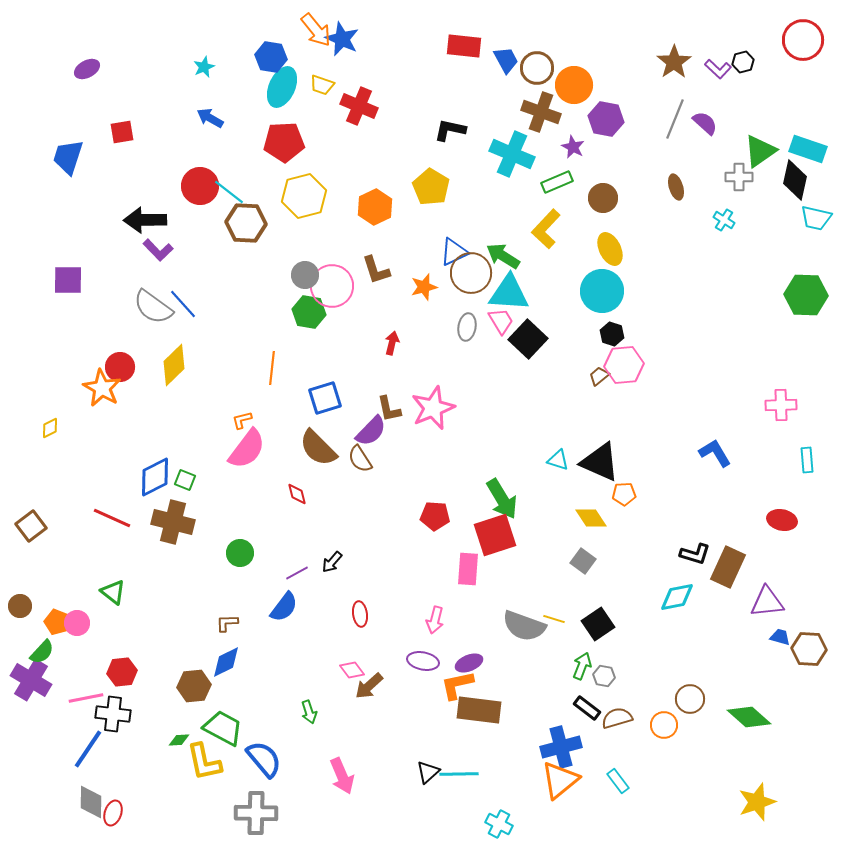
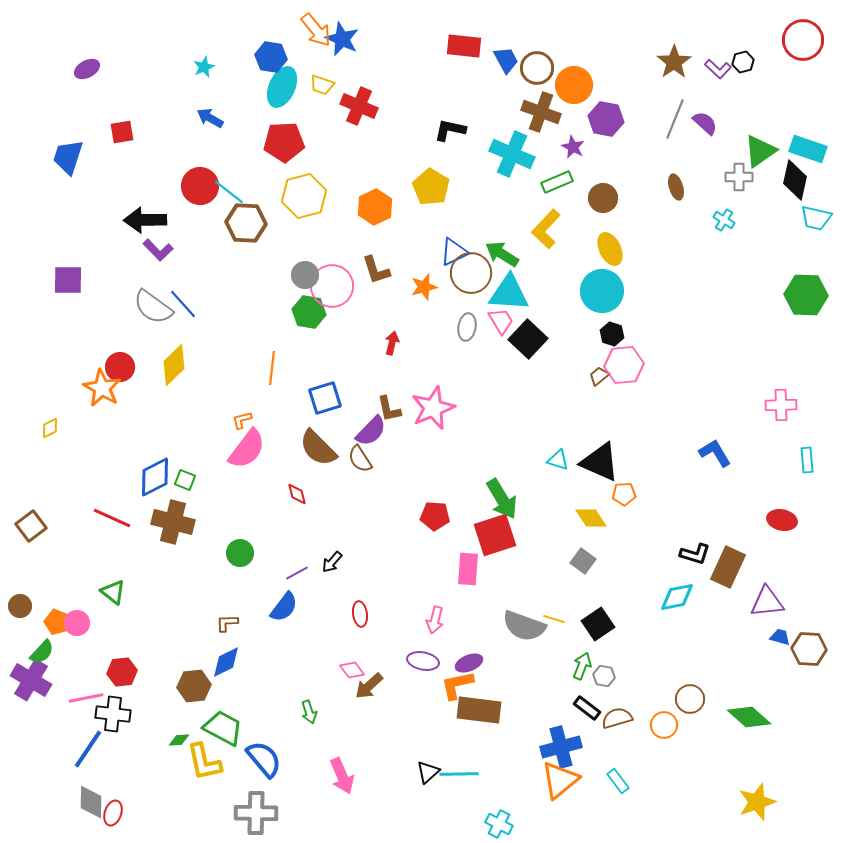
green arrow at (503, 256): moved 1 px left, 2 px up
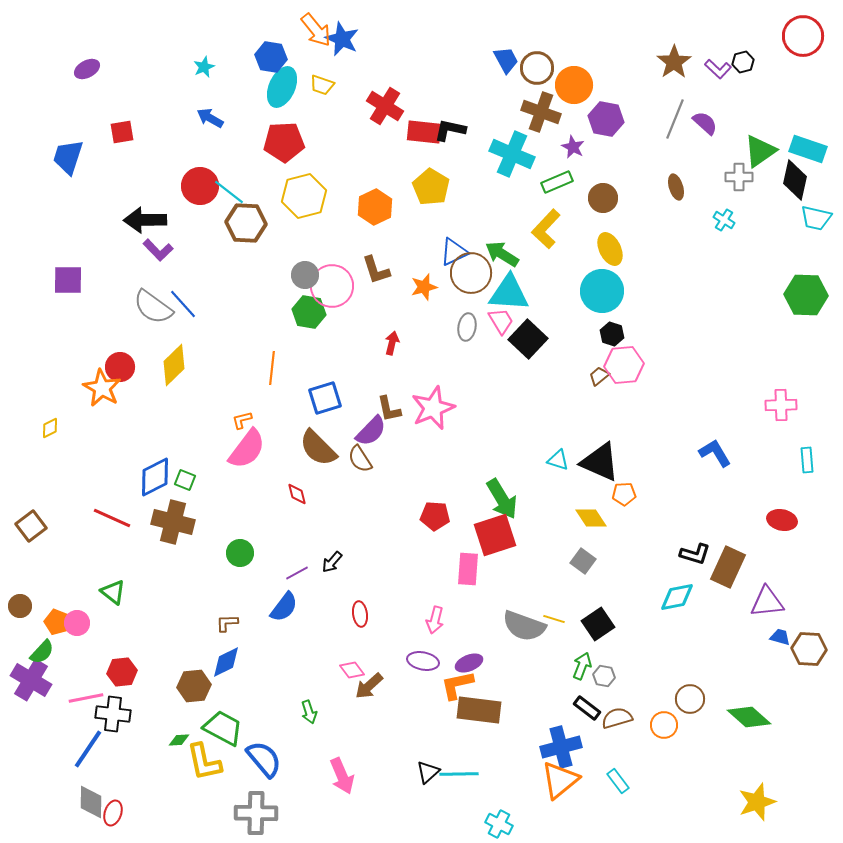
red circle at (803, 40): moved 4 px up
red rectangle at (464, 46): moved 40 px left, 86 px down
red cross at (359, 106): moved 26 px right; rotated 9 degrees clockwise
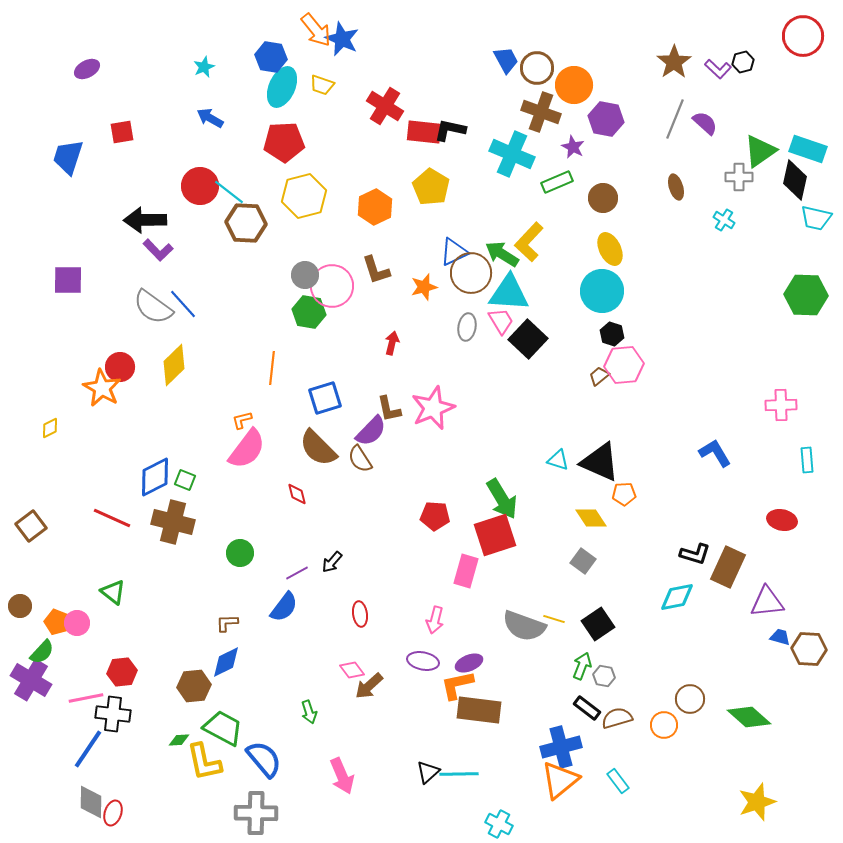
yellow L-shape at (546, 229): moved 17 px left, 13 px down
pink rectangle at (468, 569): moved 2 px left, 2 px down; rotated 12 degrees clockwise
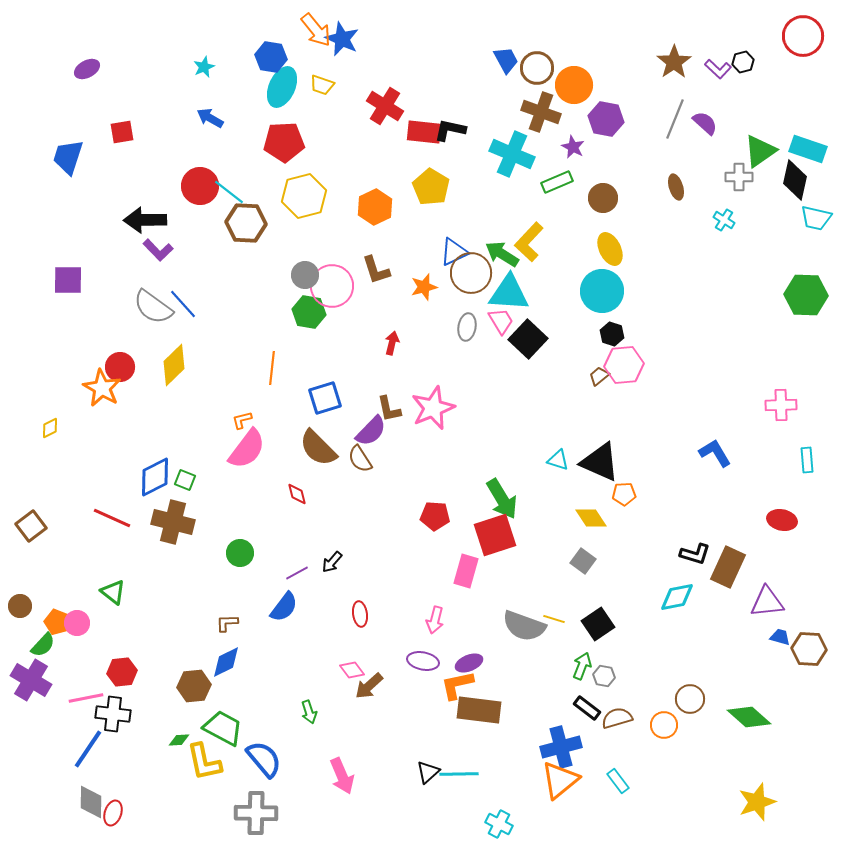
green semicircle at (42, 652): moved 1 px right, 7 px up
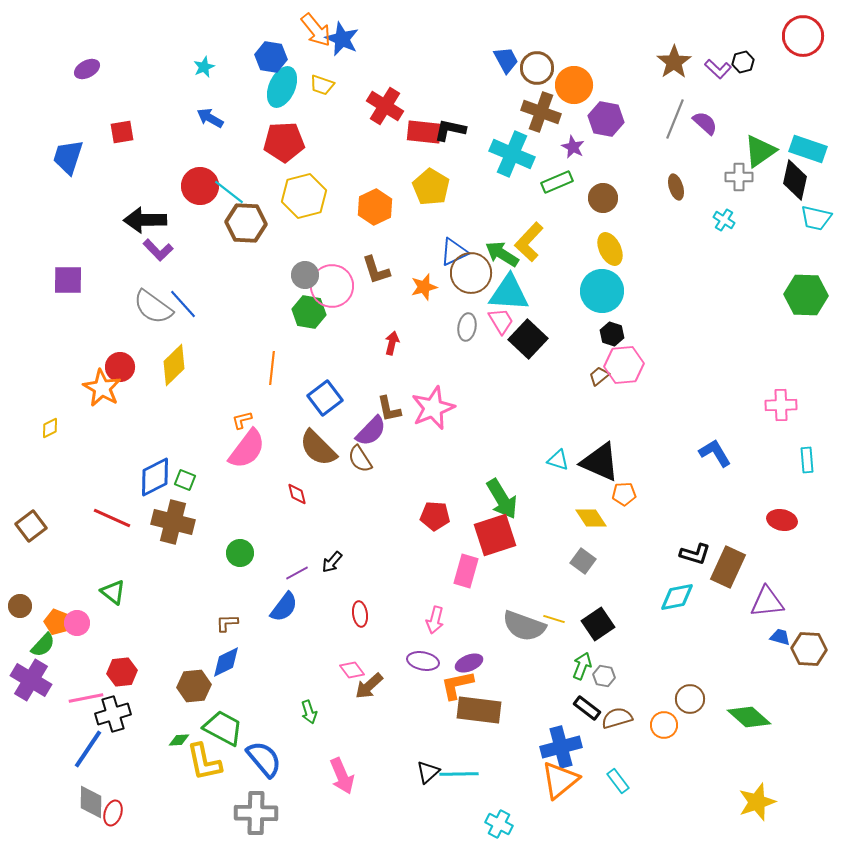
blue square at (325, 398): rotated 20 degrees counterclockwise
black cross at (113, 714): rotated 24 degrees counterclockwise
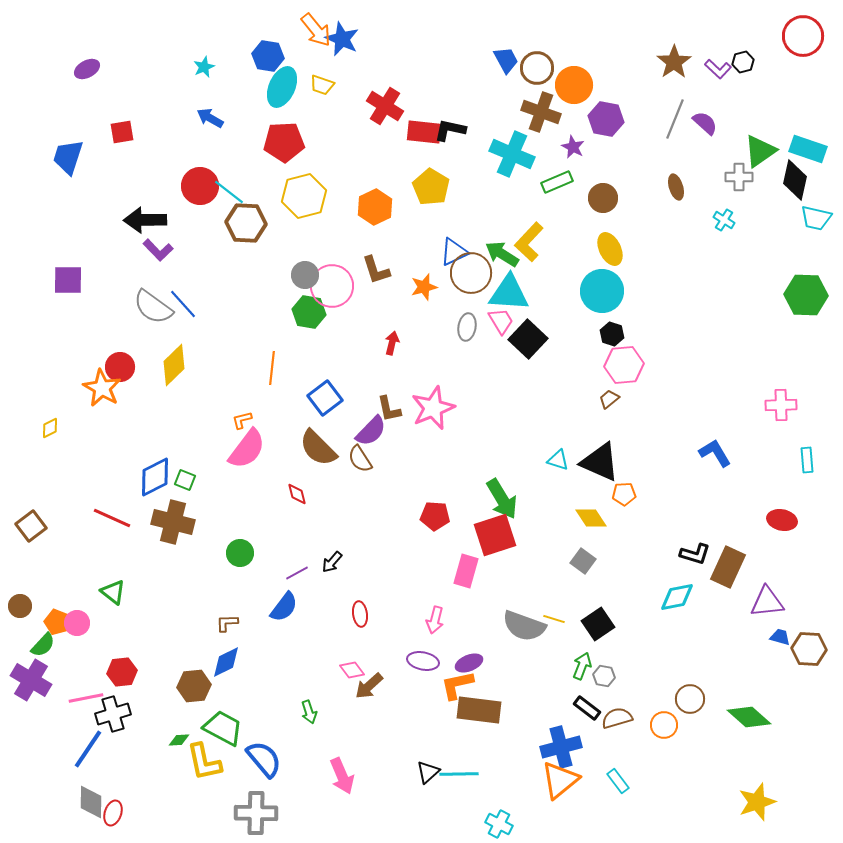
blue hexagon at (271, 57): moved 3 px left, 1 px up
brown trapezoid at (599, 376): moved 10 px right, 23 px down
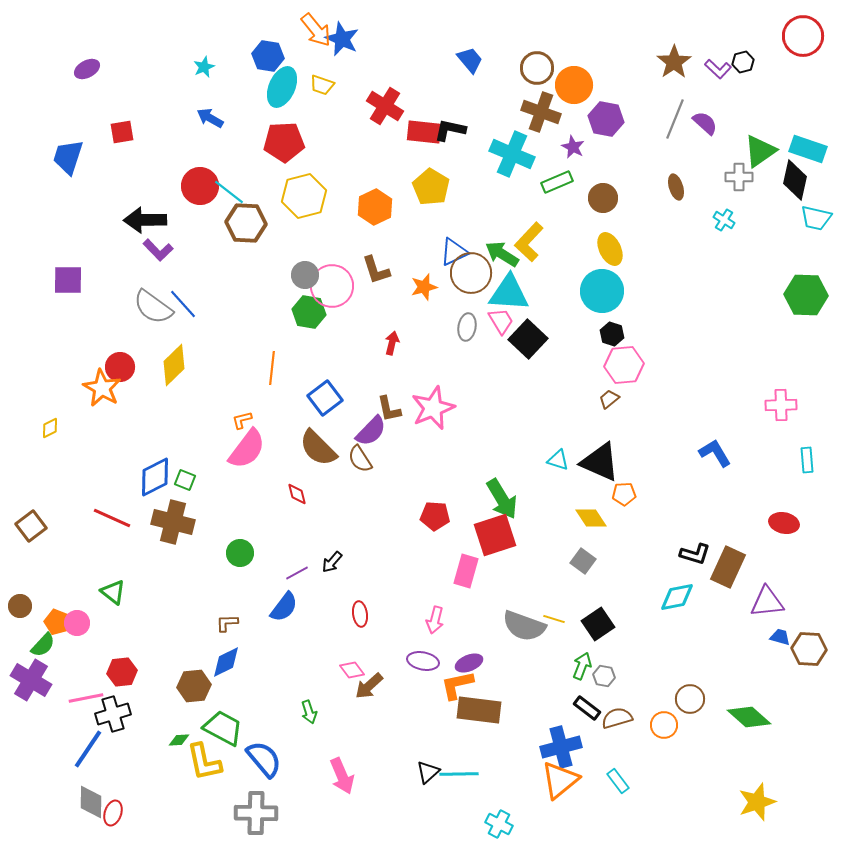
blue trapezoid at (506, 60): moved 36 px left; rotated 12 degrees counterclockwise
red ellipse at (782, 520): moved 2 px right, 3 px down
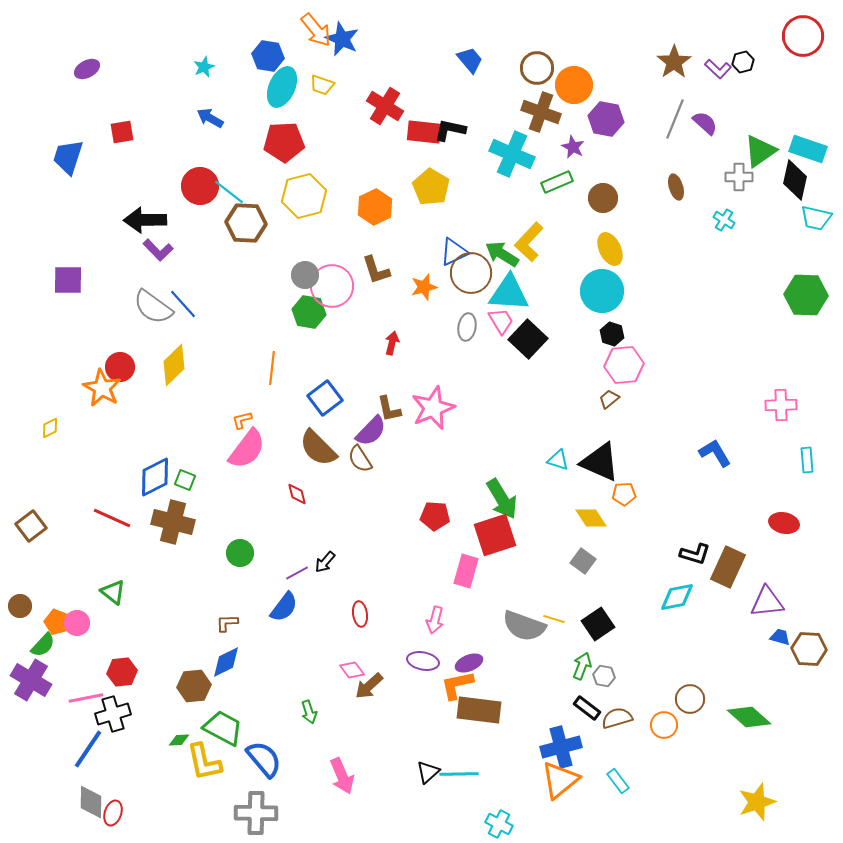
black arrow at (332, 562): moved 7 px left
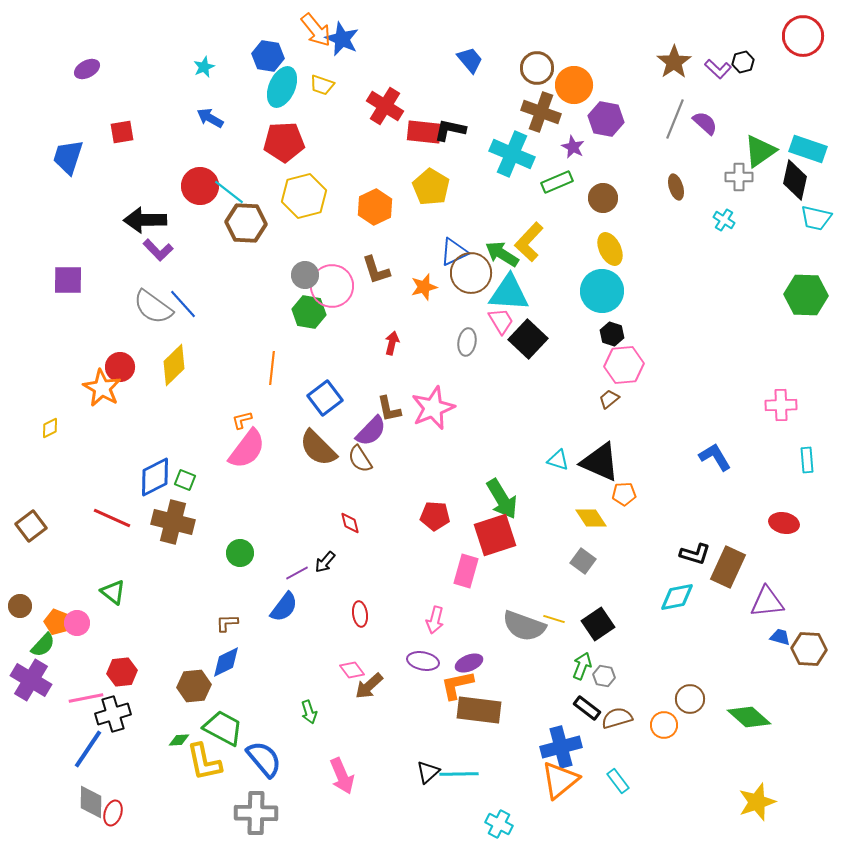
gray ellipse at (467, 327): moved 15 px down
blue L-shape at (715, 453): moved 4 px down
red diamond at (297, 494): moved 53 px right, 29 px down
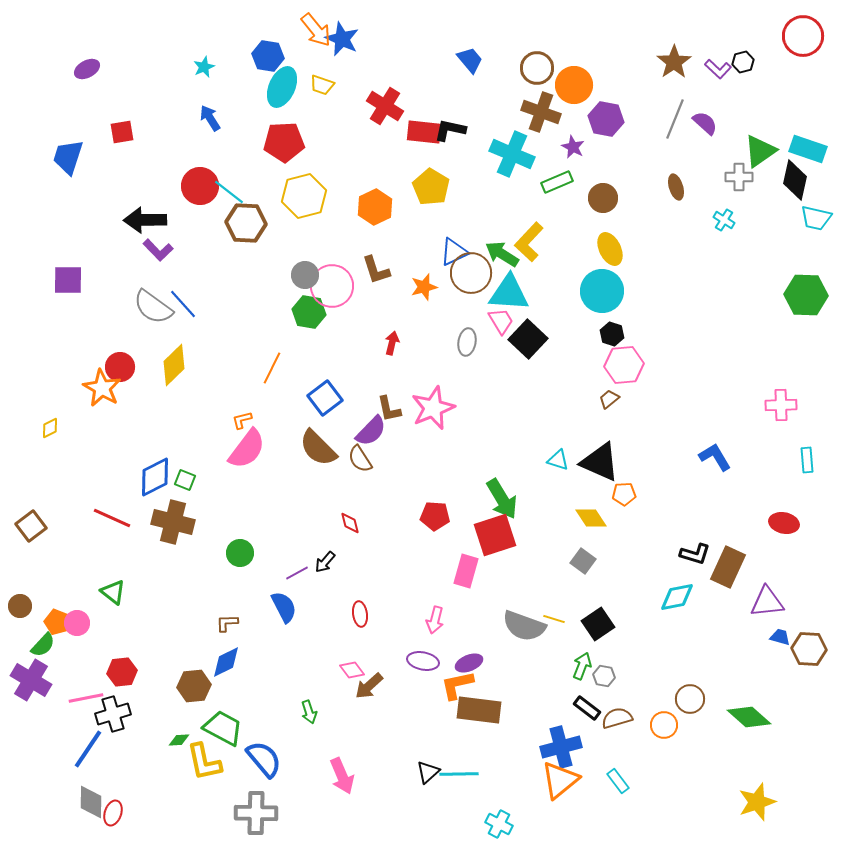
blue arrow at (210, 118): rotated 28 degrees clockwise
orange line at (272, 368): rotated 20 degrees clockwise
blue semicircle at (284, 607): rotated 64 degrees counterclockwise
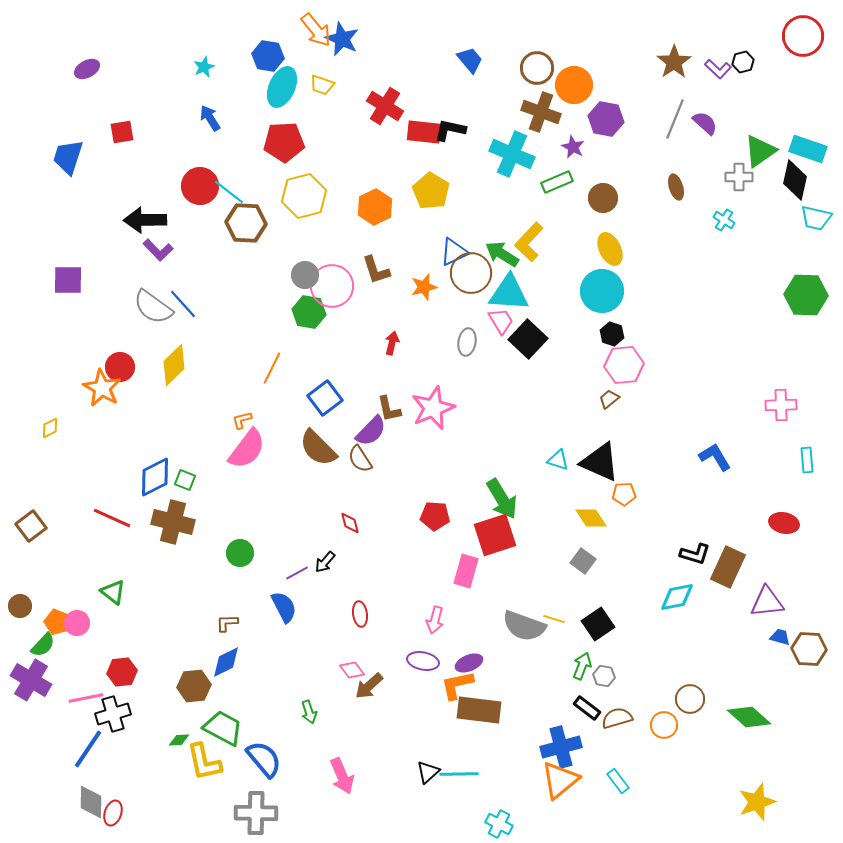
yellow pentagon at (431, 187): moved 4 px down
